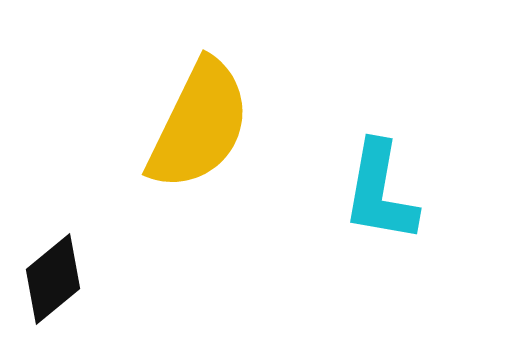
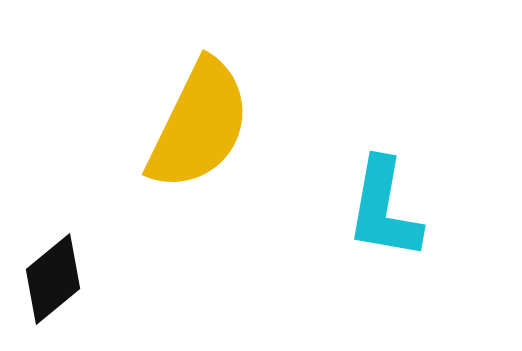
cyan L-shape: moved 4 px right, 17 px down
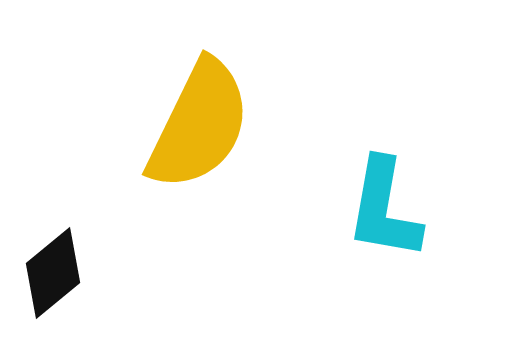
black diamond: moved 6 px up
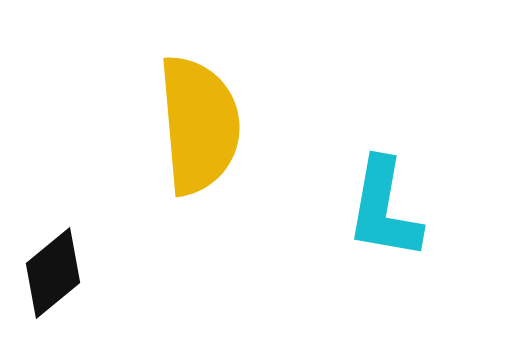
yellow semicircle: rotated 31 degrees counterclockwise
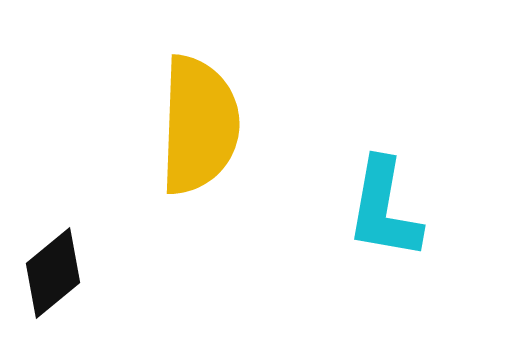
yellow semicircle: rotated 7 degrees clockwise
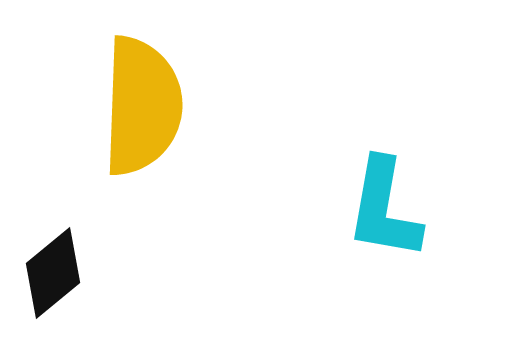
yellow semicircle: moved 57 px left, 19 px up
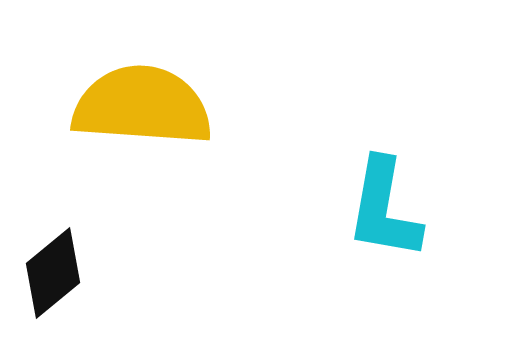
yellow semicircle: rotated 88 degrees counterclockwise
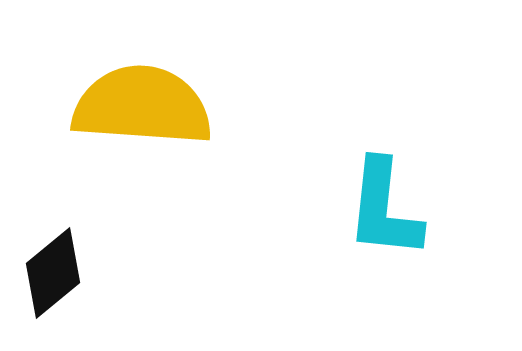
cyan L-shape: rotated 4 degrees counterclockwise
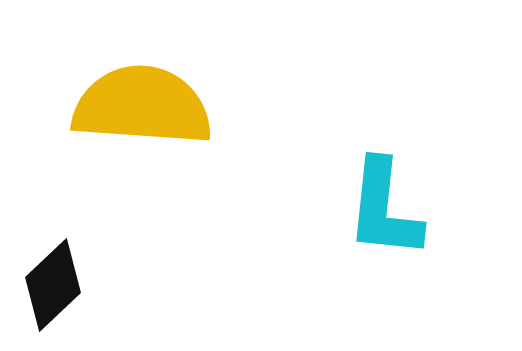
black diamond: moved 12 px down; rotated 4 degrees counterclockwise
